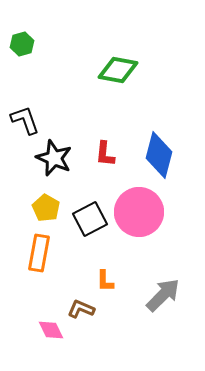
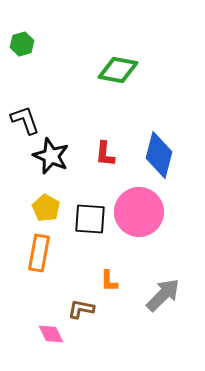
black star: moved 3 px left, 2 px up
black square: rotated 32 degrees clockwise
orange L-shape: moved 4 px right
brown L-shape: rotated 12 degrees counterclockwise
pink diamond: moved 4 px down
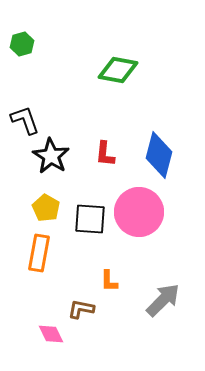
black star: rotated 9 degrees clockwise
gray arrow: moved 5 px down
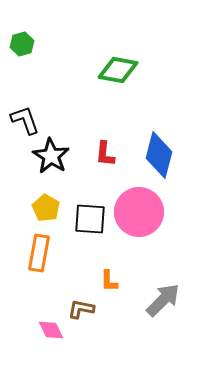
pink diamond: moved 4 px up
